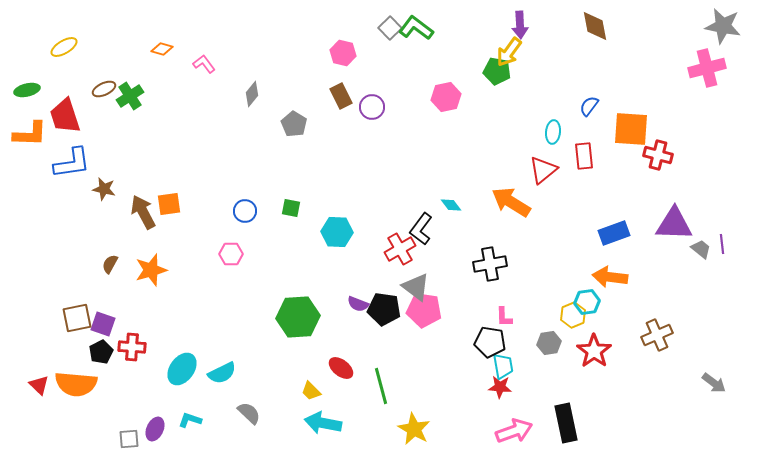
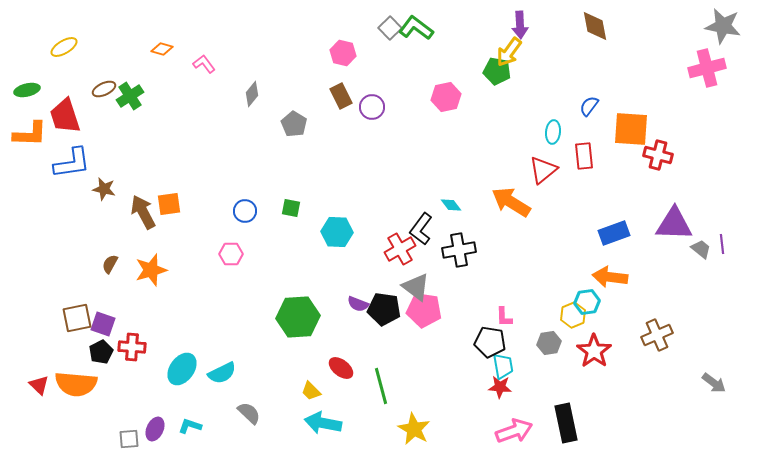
black cross at (490, 264): moved 31 px left, 14 px up
cyan L-shape at (190, 420): moved 6 px down
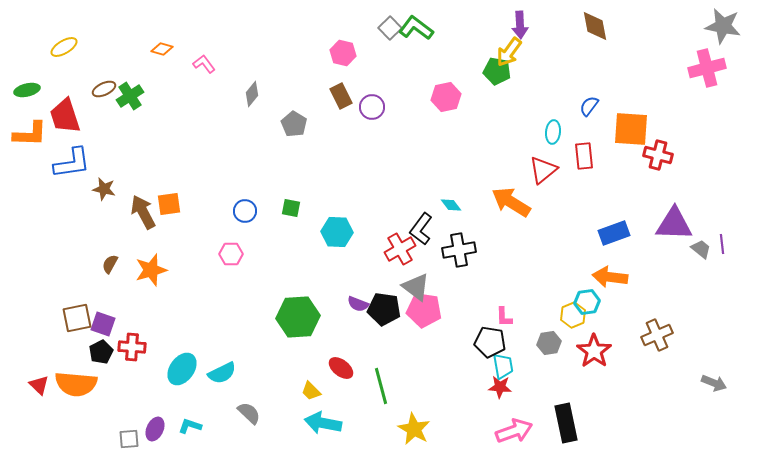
gray arrow at (714, 383): rotated 15 degrees counterclockwise
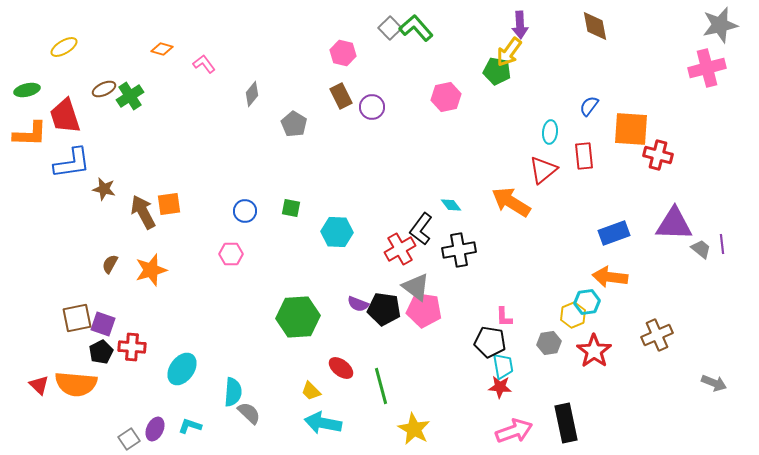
gray star at (723, 26): moved 3 px left, 1 px up; rotated 24 degrees counterclockwise
green L-shape at (416, 28): rotated 12 degrees clockwise
cyan ellipse at (553, 132): moved 3 px left
cyan semicircle at (222, 373): moved 11 px right, 19 px down; rotated 60 degrees counterclockwise
gray square at (129, 439): rotated 30 degrees counterclockwise
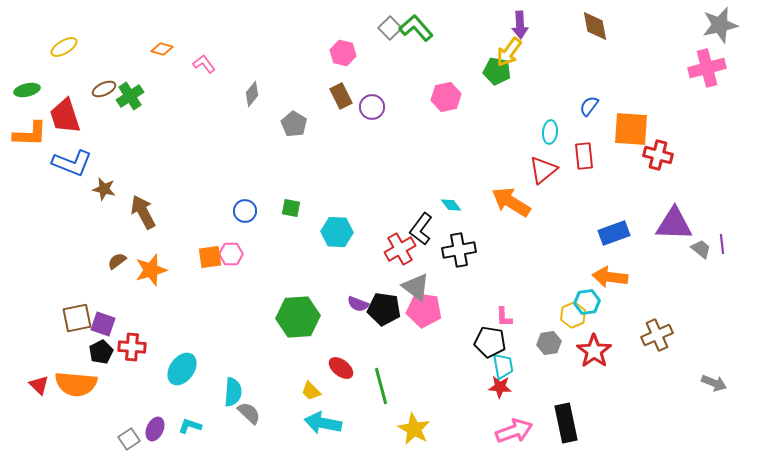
blue L-shape at (72, 163): rotated 30 degrees clockwise
orange square at (169, 204): moved 41 px right, 53 px down
brown semicircle at (110, 264): moved 7 px right, 3 px up; rotated 24 degrees clockwise
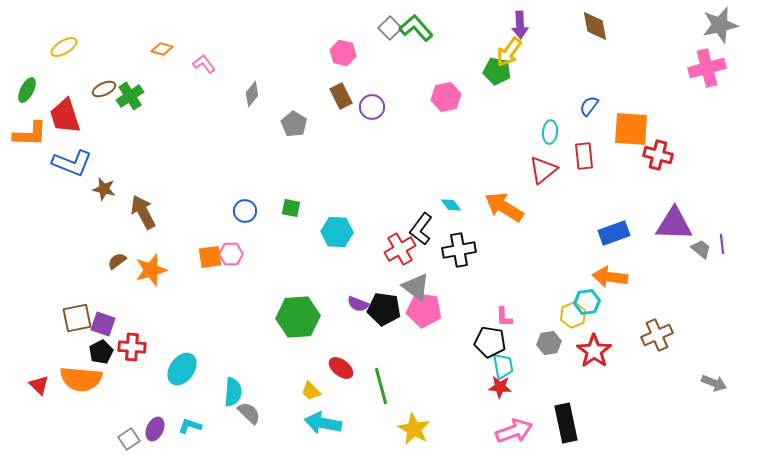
green ellipse at (27, 90): rotated 50 degrees counterclockwise
orange arrow at (511, 202): moved 7 px left, 5 px down
orange semicircle at (76, 384): moved 5 px right, 5 px up
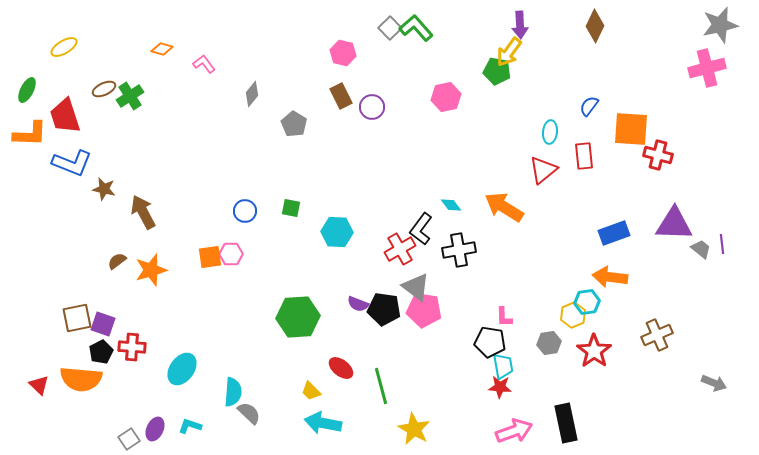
brown diamond at (595, 26): rotated 36 degrees clockwise
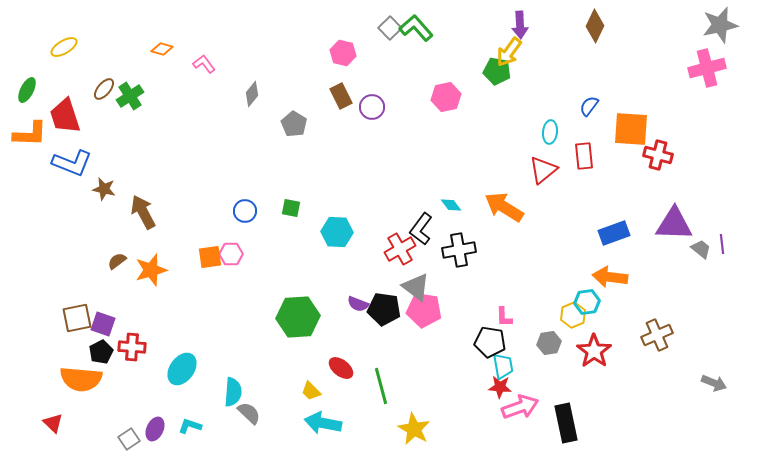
brown ellipse at (104, 89): rotated 25 degrees counterclockwise
red triangle at (39, 385): moved 14 px right, 38 px down
pink arrow at (514, 431): moved 6 px right, 24 px up
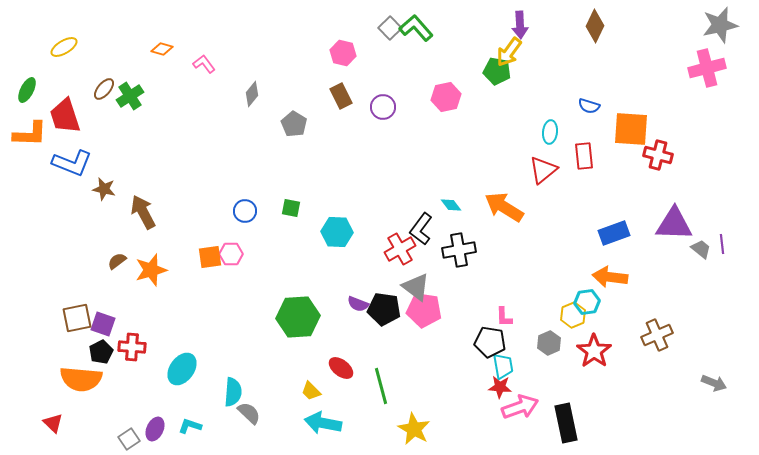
blue semicircle at (589, 106): rotated 110 degrees counterclockwise
purple circle at (372, 107): moved 11 px right
gray hexagon at (549, 343): rotated 15 degrees counterclockwise
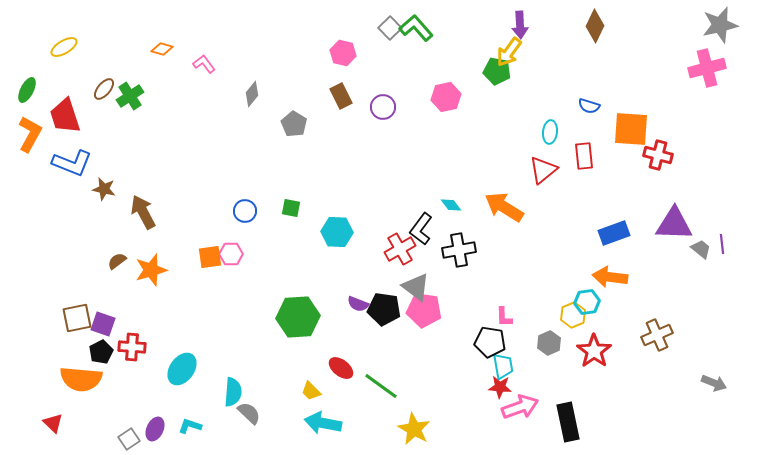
orange L-shape at (30, 134): rotated 63 degrees counterclockwise
green line at (381, 386): rotated 39 degrees counterclockwise
black rectangle at (566, 423): moved 2 px right, 1 px up
